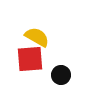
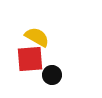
black circle: moved 9 px left
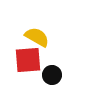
red square: moved 2 px left, 1 px down
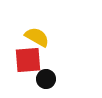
black circle: moved 6 px left, 4 px down
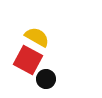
red square: rotated 32 degrees clockwise
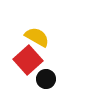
red square: rotated 20 degrees clockwise
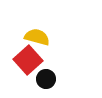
yellow semicircle: rotated 15 degrees counterclockwise
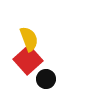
yellow semicircle: moved 8 px left, 2 px down; rotated 55 degrees clockwise
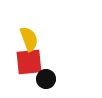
red square: moved 1 px right, 2 px down; rotated 36 degrees clockwise
